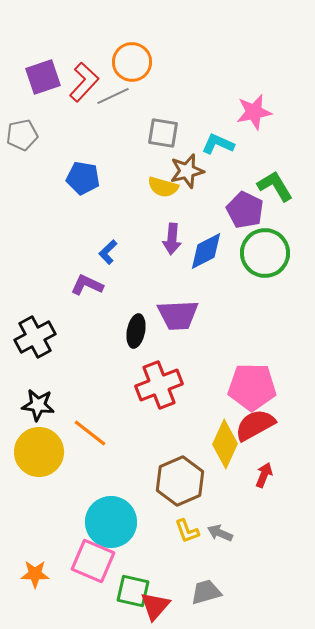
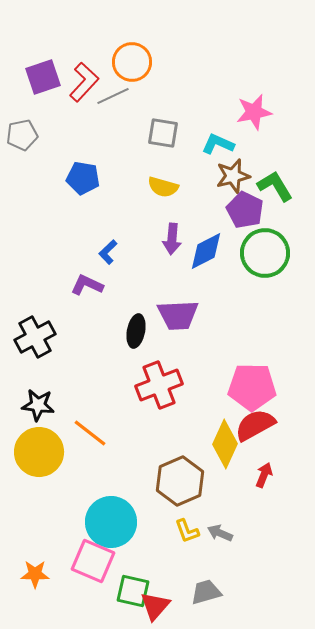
brown star: moved 46 px right, 5 px down
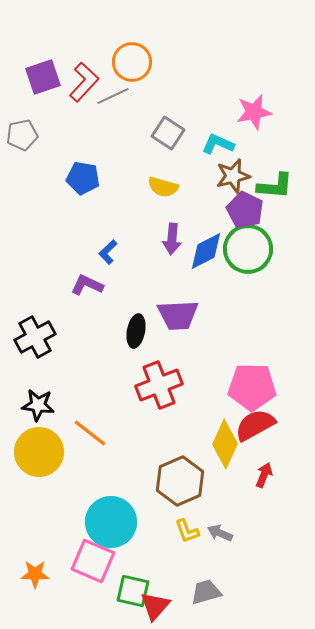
gray square: moved 5 px right; rotated 24 degrees clockwise
green L-shape: rotated 126 degrees clockwise
green circle: moved 17 px left, 4 px up
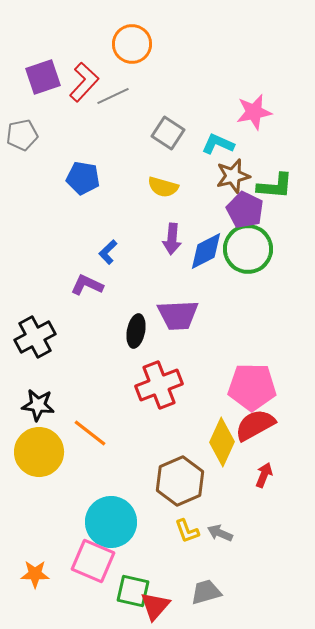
orange circle: moved 18 px up
yellow diamond: moved 3 px left, 2 px up
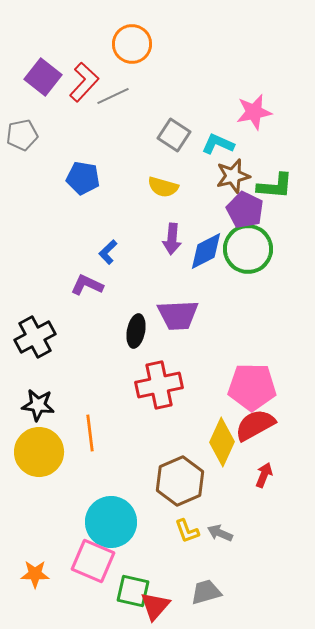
purple square: rotated 33 degrees counterclockwise
gray square: moved 6 px right, 2 px down
red cross: rotated 9 degrees clockwise
orange line: rotated 45 degrees clockwise
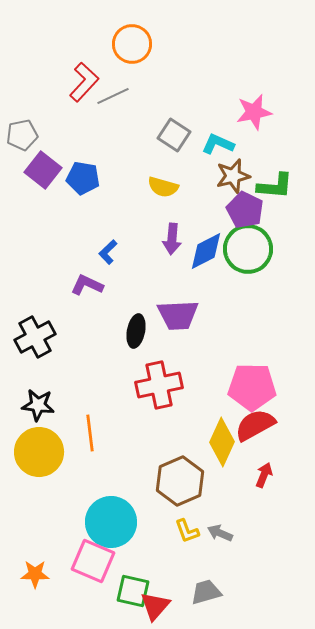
purple square: moved 93 px down
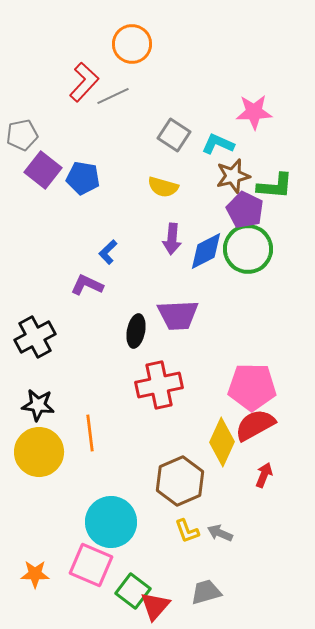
pink star: rotated 9 degrees clockwise
pink square: moved 2 px left, 4 px down
green square: rotated 24 degrees clockwise
